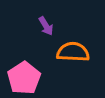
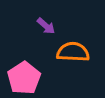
purple arrow: rotated 18 degrees counterclockwise
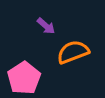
orange semicircle: rotated 24 degrees counterclockwise
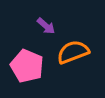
pink pentagon: moved 3 px right, 12 px up; rotated 16 degrees counterclockwise
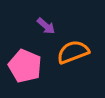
pink pentagon: moved 2 px left
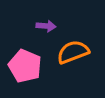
purple arrow: rotated 36 degrees counterclockwise
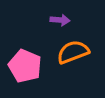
purple arrow: moved 14 px right, 6 px up
